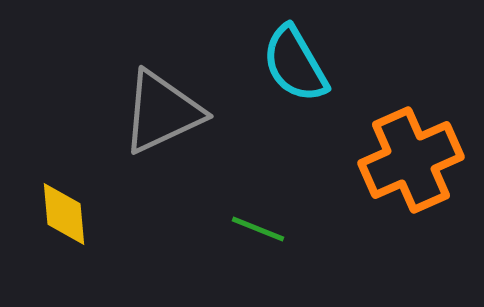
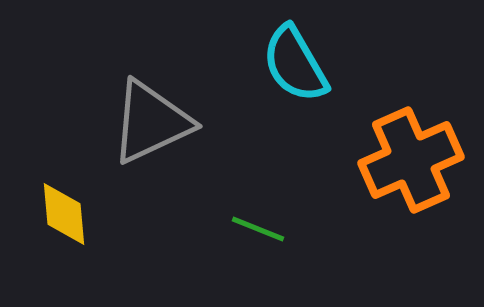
gray triangle: moved 11 px left, 10 px down
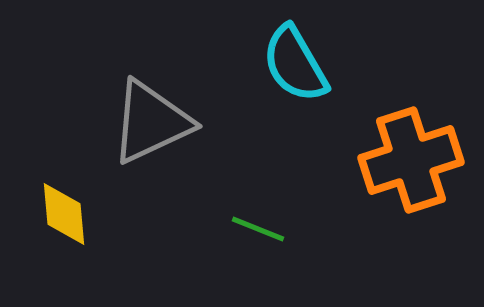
orange cross: rotated 6 degrees clockwise
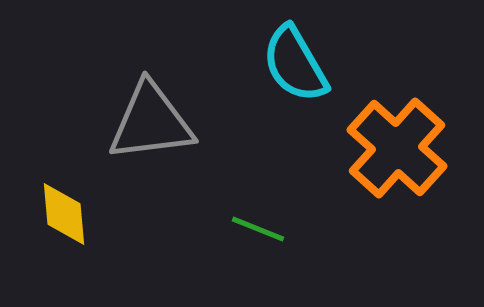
gray triangle: rotated 18 degrees clockwise
orange cross: moved 14 px left, 12 px up; rotated 30 degrees counterclockwise
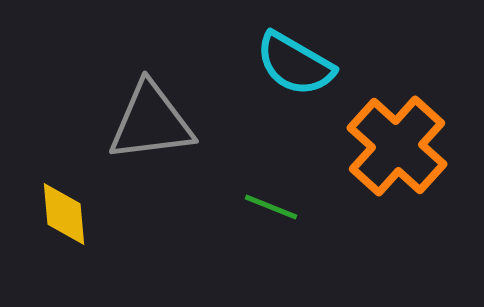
cyan semicircle: rotated 30 degrees counterclockwise
orange cross: moved 2 px up
green line: moved 13 px right, 22 px up
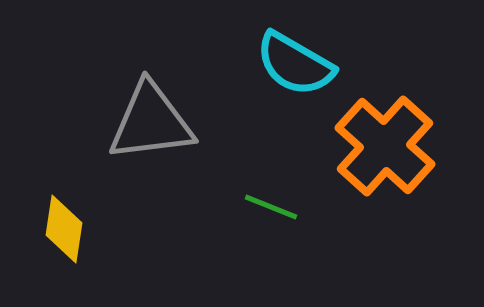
orange cross: moved 12 px left
yellow diamond: moved 15 px down; rotated 14 degrees clockwise
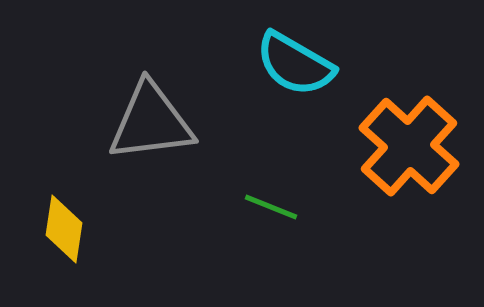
orange cross: moved 24 px right
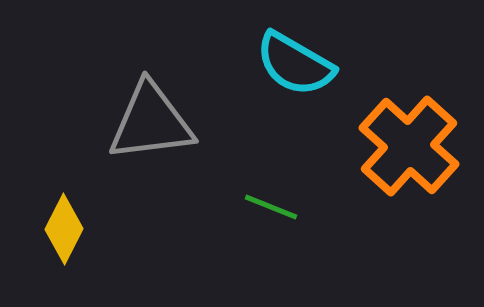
yellow diamond: rotated 18 degrees clockwise
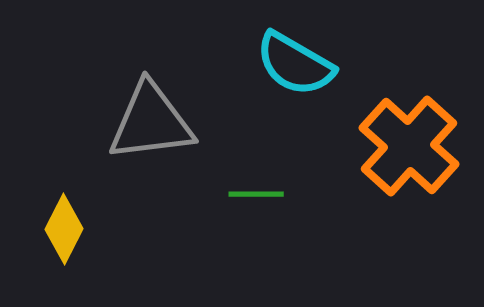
green line: moved 15 px left, 13 px up; rotated 22 degrees counterclockwise
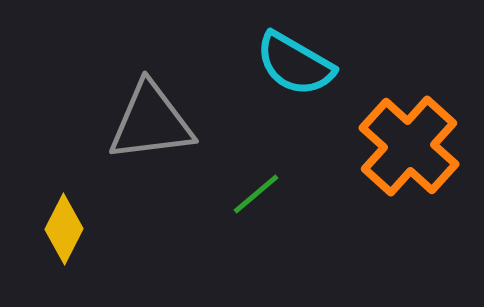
green line: rotated 40 degrees counterclockwise
